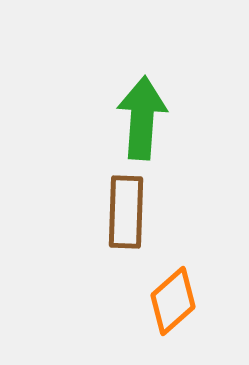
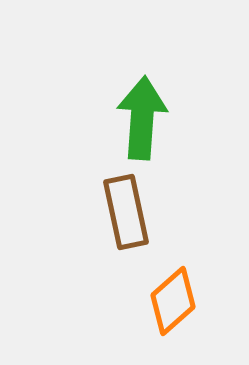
brown rectangle: rotated 14 degrees counterclockwise
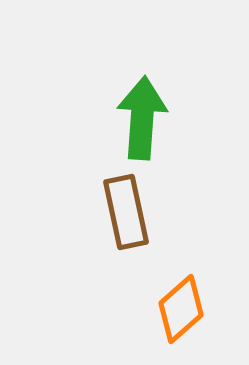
orange diamond: moved 8 px right, 8 px down
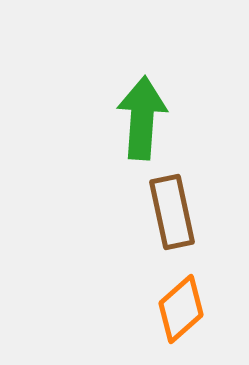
brown rectangle: moved 46 px right
